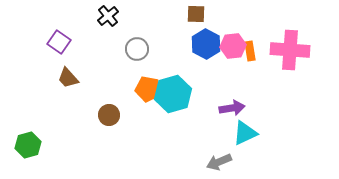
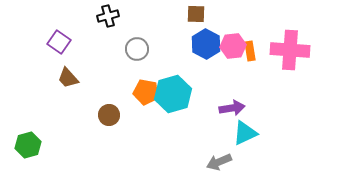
black cross: rotated 25 degrees clockwise
orange pentagon: moved 2 px left, 3 px down
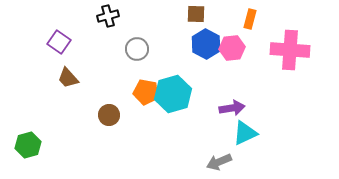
pink hexagon: moved 1 px left, 2 px down
orange rectangle: moved 32 px up; rotated 24 degrees clockwise
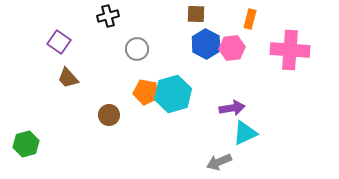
green hexagon: moved 2 px left, 1 px up
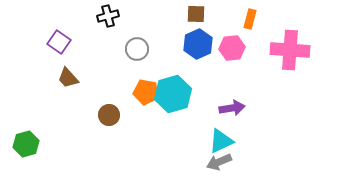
blue hexagon: moved 8 px left; rotated 8 degrees clockwise
cyan triangle: moved 24 px left, 8 px down
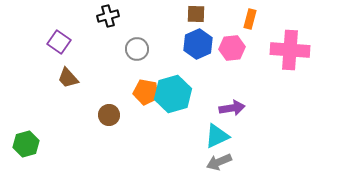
cyan triangle: moved 4 px left, 5 px up
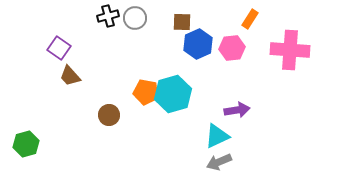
brown square: moved 14 px left, 8 px down
orange rectangle: rotated 18 degrees clockwise
purple square: moved 6 px down
gray circle: moved 2 px left, 31 px up
brown trapezoid: moved 2 px right, 2 px up
purple arrow: moved 5 px right, 2 px down
